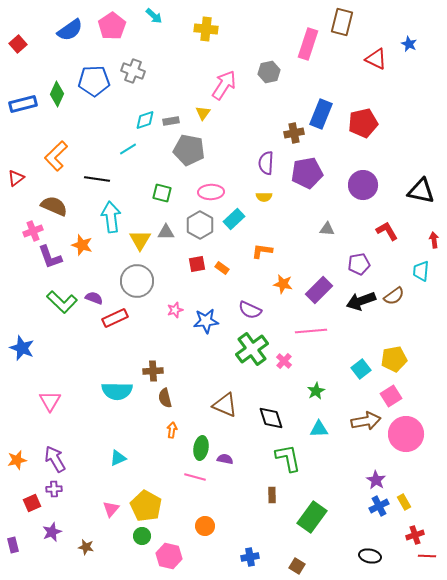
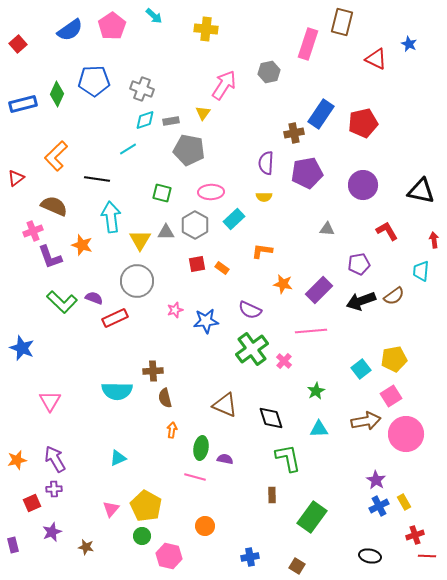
gray cross at (133, 71): moved 9 px right, 18 px down
blue rectangle at (321, 114): rotated 12 degrees clockwise
gray hexagon at (200, 225): moved 5 px left
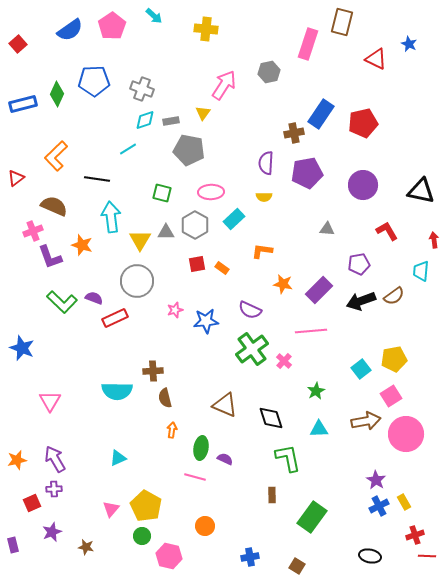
purple semicircle at (225, 459): rotated 14 degrees clockwise
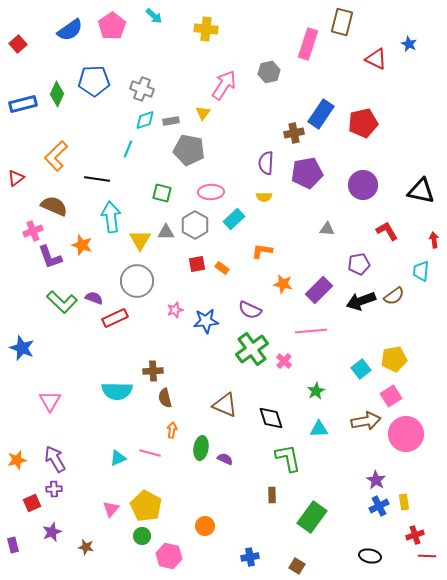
cyan line at (128, 149): rotated 36 degrees counterclockwise
pink line at (195, 477): moved 45 px left, 24 px up
yellow rectangle at (404, 502): rotated 21 degrees clockwise
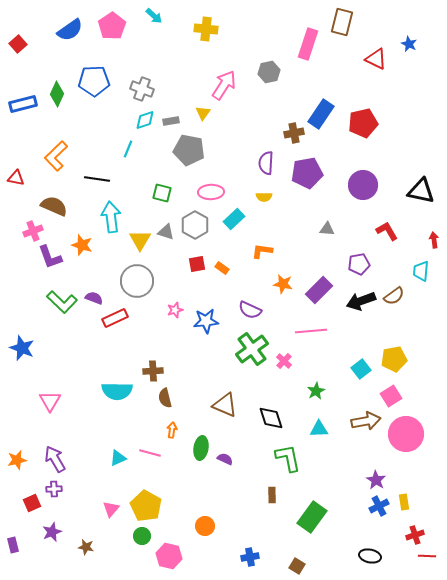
red triangle at (16, 178): rotated 48 degrees clockwise
gray triangle at (166, 232): rotated 18 degrees clockwise
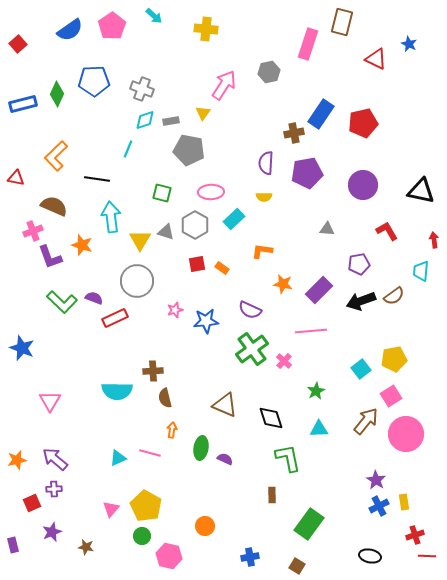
brown arrow at (366, 421): rotated 40 degrees counterclockwise
purple arrow at (55, 459): rotated 20 degrees counterclockwise
green rectangle at (312, 517): moved 3 px left, 7 px down
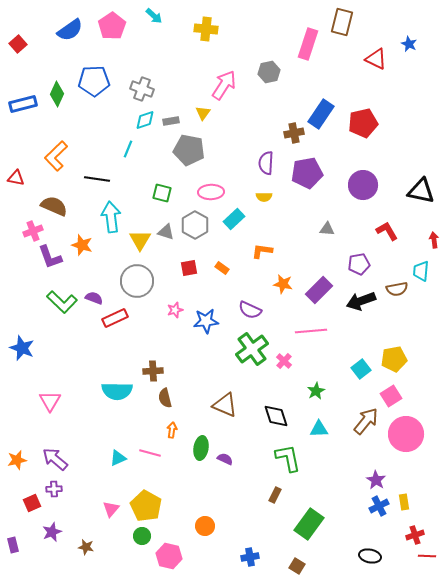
red square at (197, 264): moved 8 px left, 4 px down
brown semicircle at (394, 296): moved 3 px right, 7 px up; rotated 25 degrees clockwise
black diamond at (271, 418): moved 5 px right, 2 px up
brown rectangle at (272, 495): moved 3 px right; rotated 28 degrees clockwise
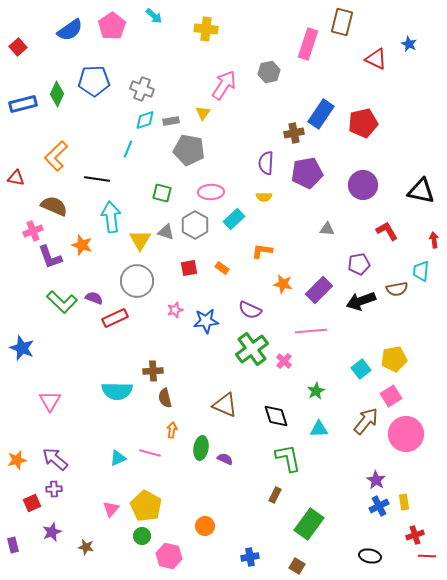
red square at (18, 44): moved 3 px down
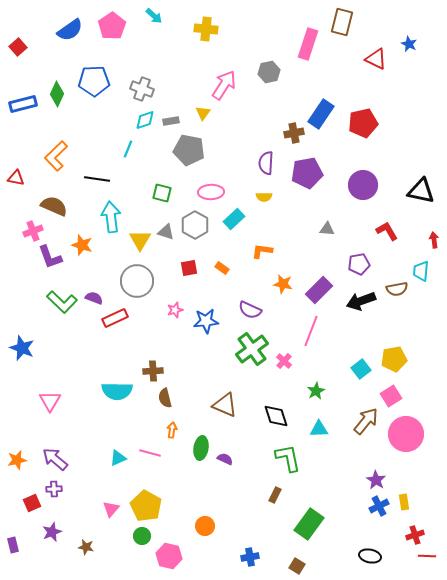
pink line at (311, 331): rotated 64 degrees counterclockwise
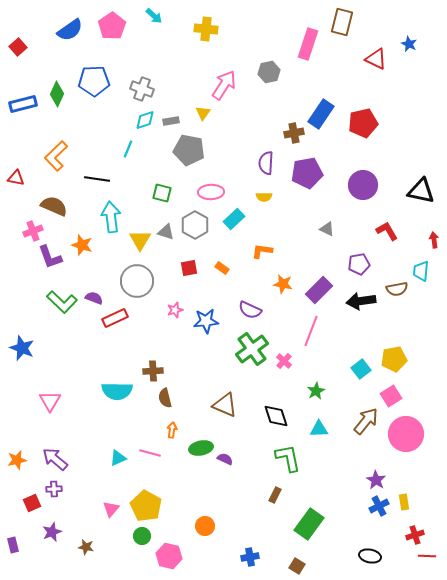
gray triangle at (327, 229): rotated 21 degrees clockwise
black arrow at (361, 301): rotated 12 degrees clockwise
green ellipse at (201, 448): rotated 70 degrees clockwise
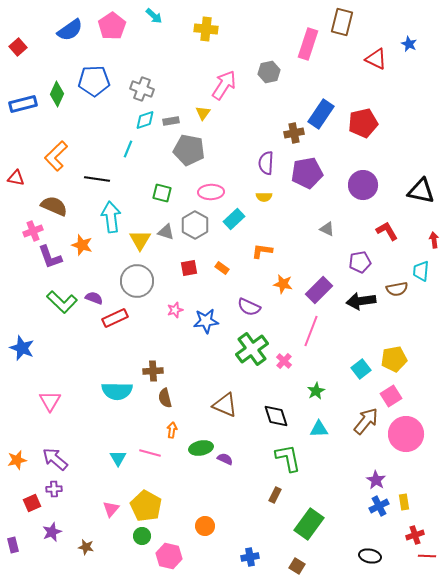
purple pentagon at (359, 264): moved 1 px right, 2 px up
purple semicircle at (250, 310): moved 1 px left, 3 px up
cyan triangle at (118, 458): rotated 36 degrees counterclockwise
